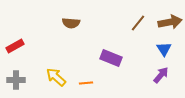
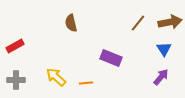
brown semicircle: rotated 72 degrees clockwise
purple arrow: moved 2 px down
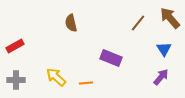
brown arrow: moved 4 px up; rotated 120 degrees counterclockwise
